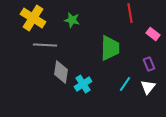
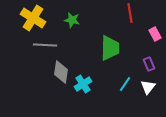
pink rectangle: moved 2 px right; rotated 24 degrees clockwise
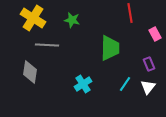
gray line: moved 2 px right
gray diamond: moved 31 px left
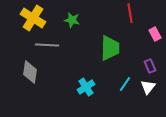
purple rectangle: moved 1 px right, 2 px down
cyan cross: moved 3 px right, 3 px down
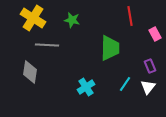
red line: moved 3 px down
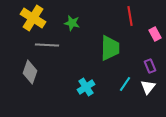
green star: moved 3 px down
gray diamond: rotated 10 degrees clockwise
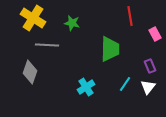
green trapezoid: moved 1 px down
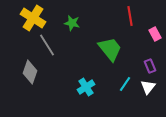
gray line: rotated 55 degrees clockwise
green trapezoid: rotated 40 degrees counterclockwise
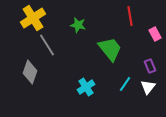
yellow cross: rotated 25 degrees clockwise
green star: moved 6 px right, 2 px down
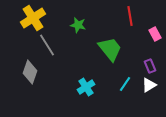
white triangle: moved 1 px right, 2 px up; rotated 21 degrees clockwise
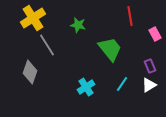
cyan line: moved 3 px left
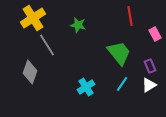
green trapezoid: moved 9 px right, 4 px down
